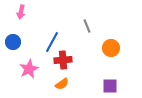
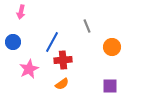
orange circle: moved 1 px right, 1 px up
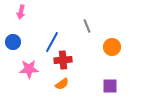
pink star: rotated 24 degrees clockwise
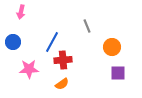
purple square: moved 8 px right, 13 px up
